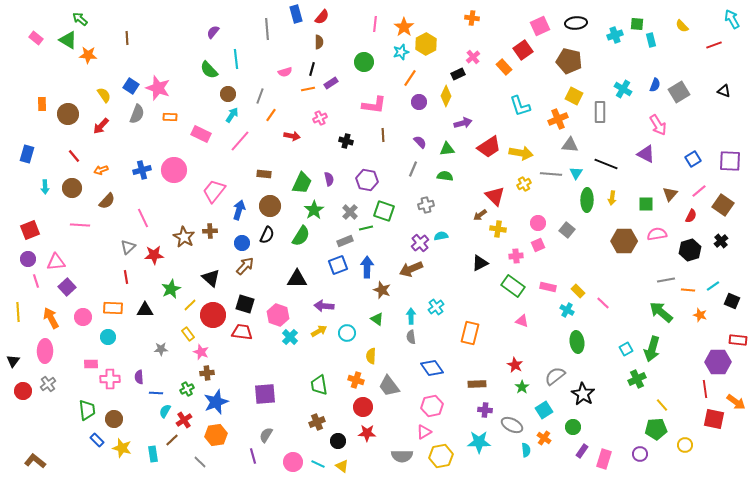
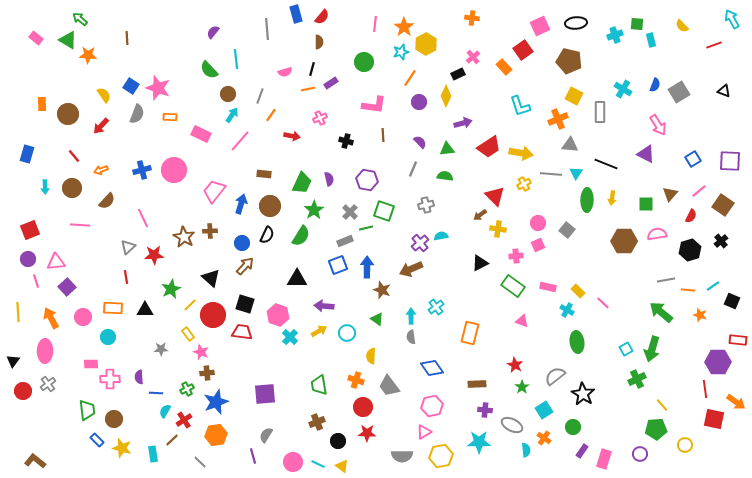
blue arrow at (239, 210): moved 2 px right, 6 px up
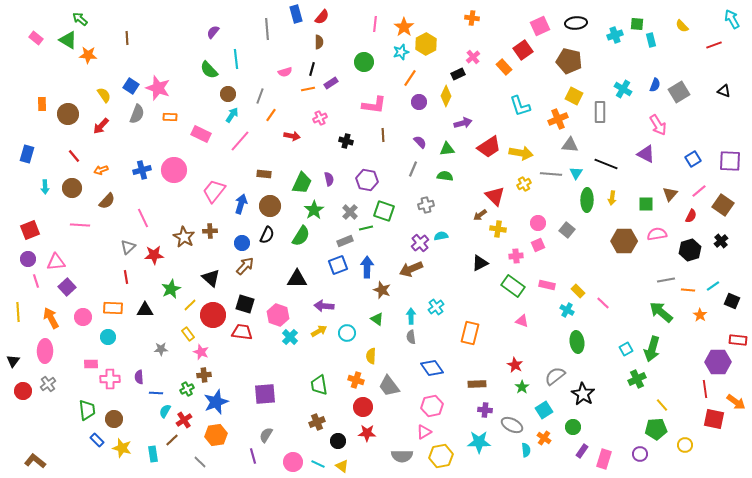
pink rectangle at (548, 287): moved 1 px left, 2 px up
orange star at (700, 315): rotated 16 degrees clockwise
brown cross at (207, 373): moved 3 px left, 2 px down
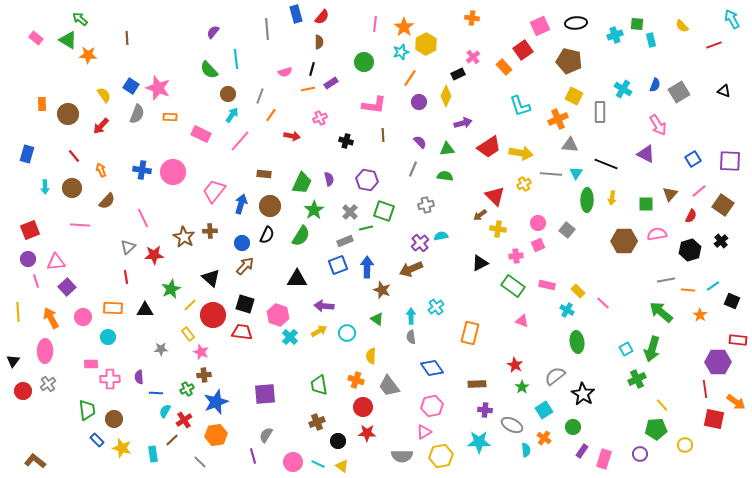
orange arrow at (101, 170): rotated 88 degrees clockwise
blue cross at (142, 170): rotated 24 degrees clockwise
pink circle at (174, 170): moved 1 px left, 2 px down
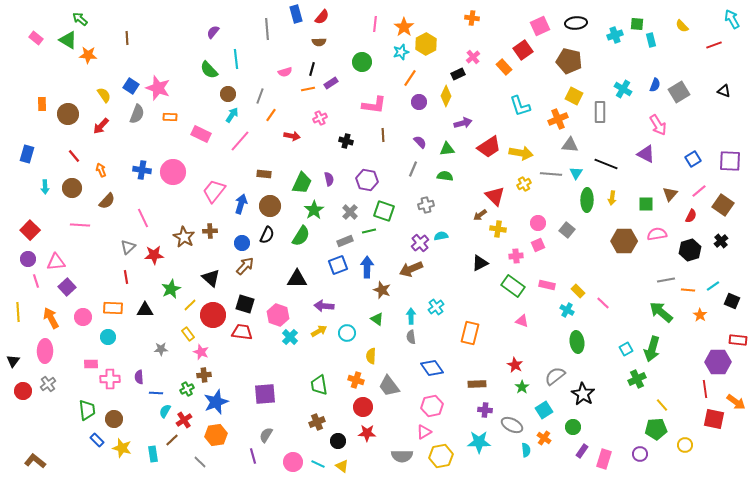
brown semicircle at (319, 42): rotated 88 degrees clockwise
green circle at (364, 62): moved 2 px left
green line at (366, 228): moved 3 px right, 3 px down
red square at (30, 230): rotated 24 degrees counterclockwise
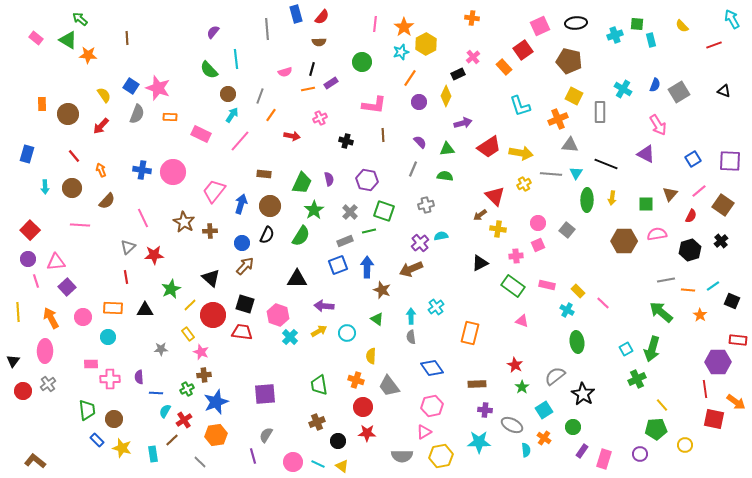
brown star at (184, 237): moved 15 px up
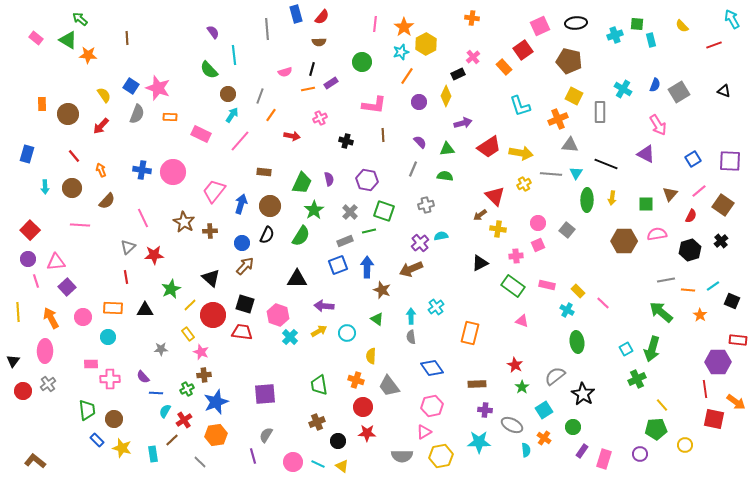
purple semicircle at (213, 32): rotated 104 degrees clockwise
cyan line at (236, 59): moved 2 px left, 4 px up
orange line at (410, 78): moved 3 px left, 2 px up
brown rectangle at (264, 174): moved 2 px up
purple semicircle at (139, 377): moved 4 px right; rotated 40 degrees counterclockwise
